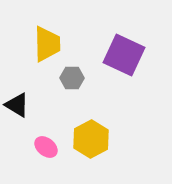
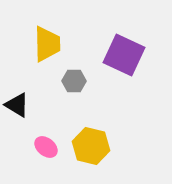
gray hexagon: moved 2 px right, 3 px down
yellow hexagon: moved 7 px down; rotated 18 degrees counterclockwise
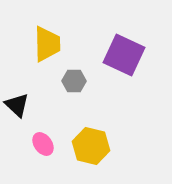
black triangle: rotated 12 degrees clockwise
pink ellipse: moved 3 px left, 3 px up; rotated 15 degrees clockwise
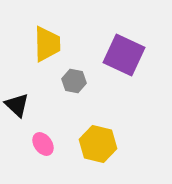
gray hexagon: rotated 10 degrees clockwise
yellow hexagon: moved 7 px right, 2 px up
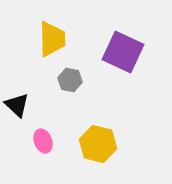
yellow trapezoid: moved 5 px right, 5 px up
purple square: moved 1 px left, 3 px up
gray hexagon: moved 4 px left, 1 px up
pink ellipse: moved 3 px up; rotated 15 degrees clockwise
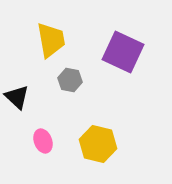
yellow trapezoid: moved 1 px left, 1 px down; rotated 9 degrees counterclockwise
black triangle: moved 8 px up
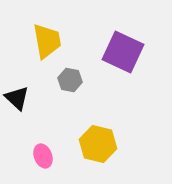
yellow trapezoid: moved 4 px left, 1 px down
black triangle: moved 1 px down
pink ellipse: moved 15 px down
